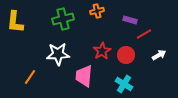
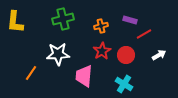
orange cross: moved 4 px right, 15 px down
orange line: moved 1 px right, 4 px up
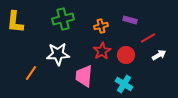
red line: moved 4 px right, 4 px down
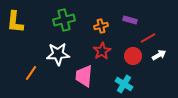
green cross: moved 1 px right, 1 px down
red circle: moved 7 px right, 1 px down
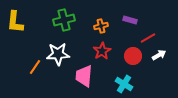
orange line: moved 4 px right, 6 px up
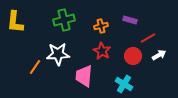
red star: rotated 12 degrees counterclockwise
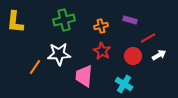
white star: moved 1 px right
